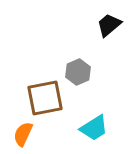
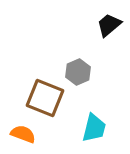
brown square: rotated 33 degrees clockwise
cyan trapezoid: rotated 44 degrees counterclockwise
orange semicircle: rotated 85 degrees clockwise
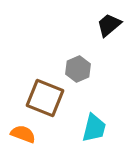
gray hexagon: moved 3 px up
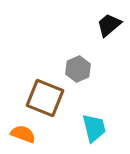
cyan trapezoid: rotated 28 degrees counterclockwise
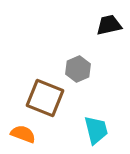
black trapezoid: rotated 28 degrees clockwise
cyan trapezoid: moved 2 px right, 2 px down
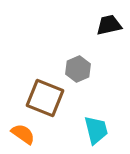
orange semicircle: rotated 15 degrees clockwise
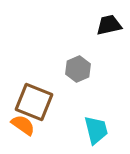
brown square: moved 11 px left, 4 px down
orange semicircle: moved 9 px up
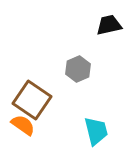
brown square: moved 2 px left, 2 px up; rotated 12 degrees clockwise
cyan trapezoid: moved 1 px down
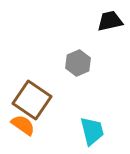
black trapezoid: moved 1 px right, 4 px up
gray hexagon: moved 6 px up
cyan trapezoid: moved 4 px left
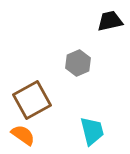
brown square: rotated 27 degrees clockwise
orange semicircle: moved 10 px down
